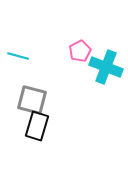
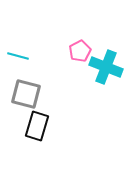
gray square: moved 6 px left, 6 px up
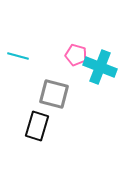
pink pentagon: moved 4 px left, 4 px down; rotated 30 degrees counterclockwise
cyan cross: moved 6 px left
gray square: moved 28 px right
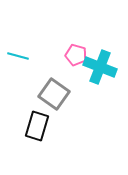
gray square: rotated 20 degrees clockwise
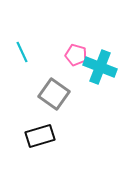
cyan line: moved 4 px right, 4 px up; rotated 50 degrees clockwise
black rectangle: moved 3 px right, 10 px down; rotated 56 degrees clockwise
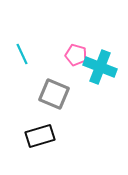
cyan line: moved 2 px down
gray square: rotated 12 degrees counterclockwise
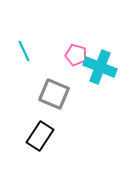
cyan line: moved 2 px right, 3 px up
black rectangle: rotated 40 degrees counterclockwise
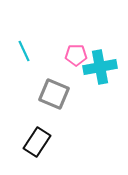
pink pentagon: rotated 15 degrees counterclockwise
cyan cross: rotated 32 degrees counterclockwise
black rectangle: moved 3 px left, 6 px down
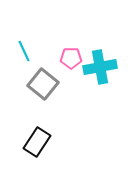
pink pentagon: moved 5 px left, 3 px down
gray square: moved 11 px left, 10 px up; rotated 16 degrees clockwise
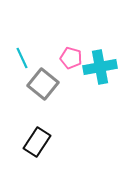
cyan line: moved 2 px left, 7 px down
pink pentagon: rotated 15 degrees clockwise
